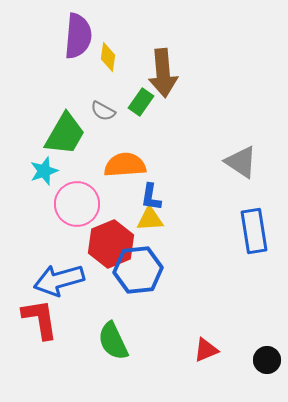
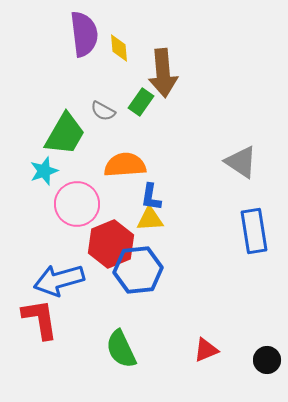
purple semicircle: moved 6 px right, 2 px up; rotated 12 degrees counterclockwise
yellow diamond: moved 11 px right, 9 px up; rotated 12 degrees counterclockwise
green semicircle: moved 8 px right, 8 px down
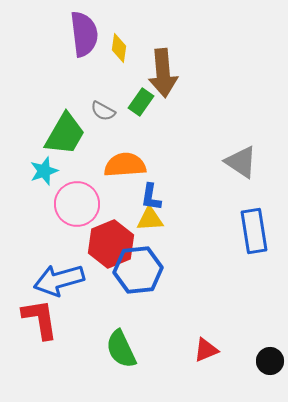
yellow diamond: rotated 12 degrees clockwise
black circle: moved 3 px right, 1 px down
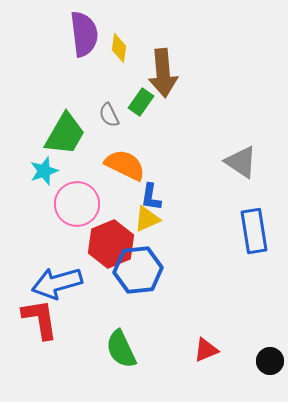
gray semicircle: moved 6 px right, 4 px down; rotated 35 degrees clockwise
orange semicircle: rotated 30 degrees clockwise
yellow triangle: moved 3 px left; rotated 20 degrees counterclockwise
blue arrow: moved 2 px left, 3 px down
